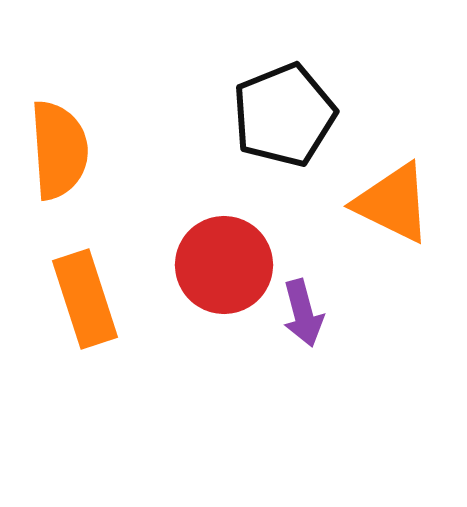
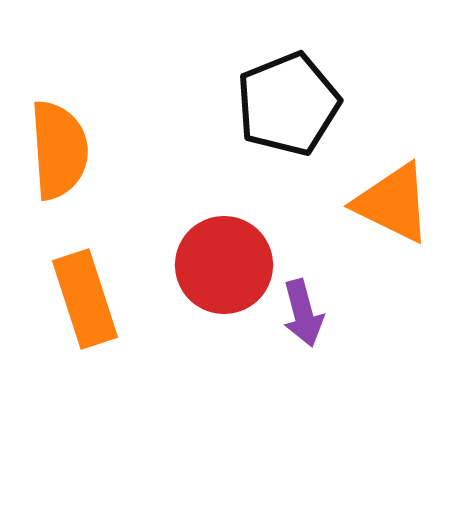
black pentagon: moved 4 px right, 11 px up
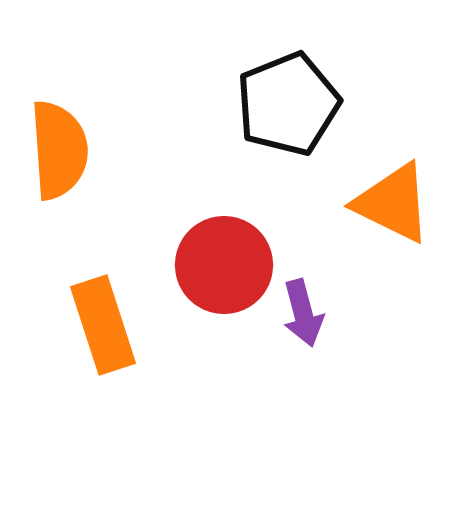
orange rectangle: moved 18 px right, 26 px down
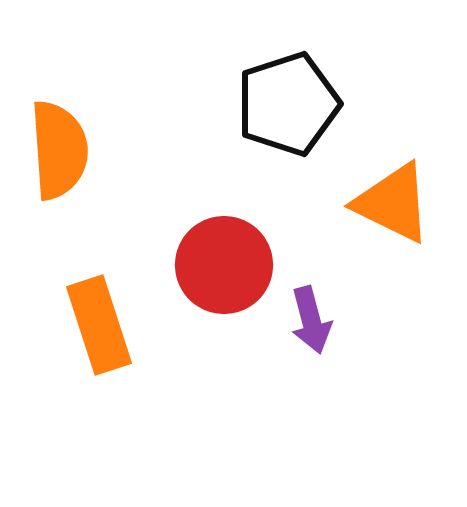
black pentagon: rotated 4 degrees clockwise
purple arrow: moved 8 px right, 7 px down
orange rectangle: moved 4 px left
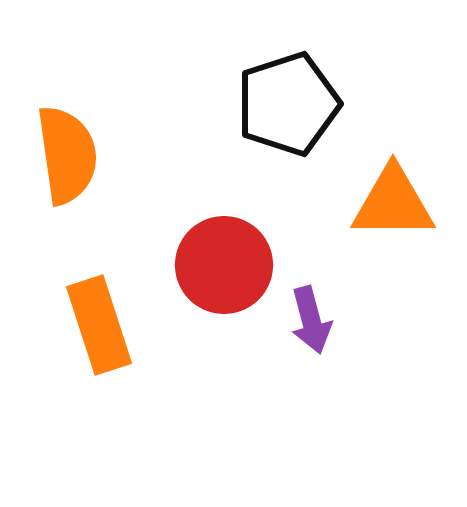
orange semicircle: moved 8 px right, 5 px down; rotated 4 degrees counterclockwise
orange triangle: rotated 26 degrees counterclockwise
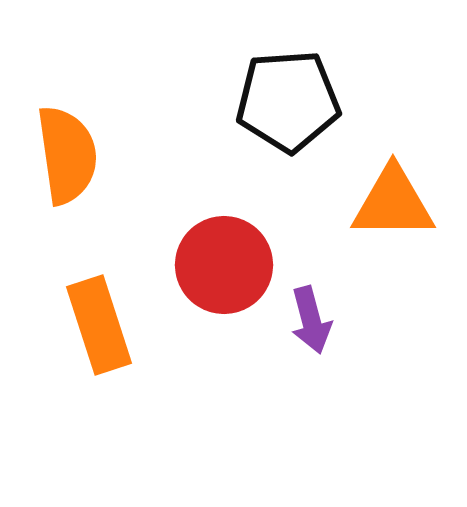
black pentagon: moved 3 px up; rotated 14 degrees clockwise
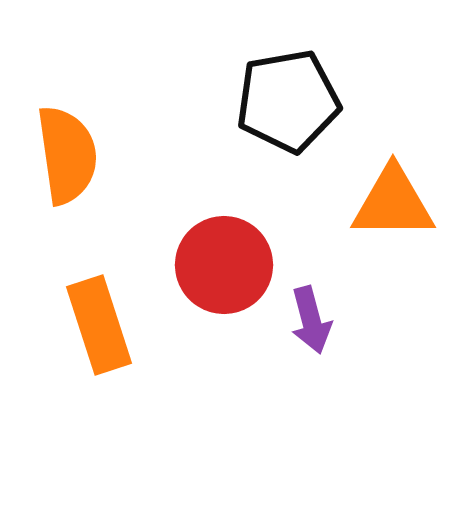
black pentagon: rotated 6 degrees counterclockwise
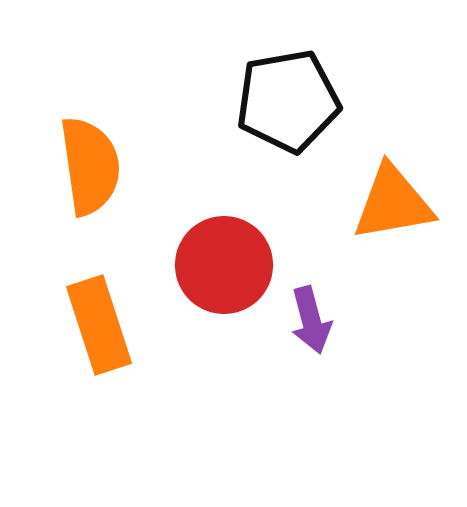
orange semicircle: moved 23 px right, 11 px down
orange triangle: rotated 10 degrees counterclockwise
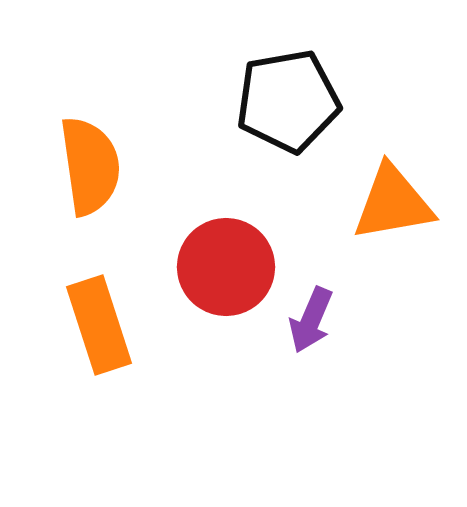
red circle: moved 2 px right, 2 px down
purple arrow: rotated 38 degrees clockwise
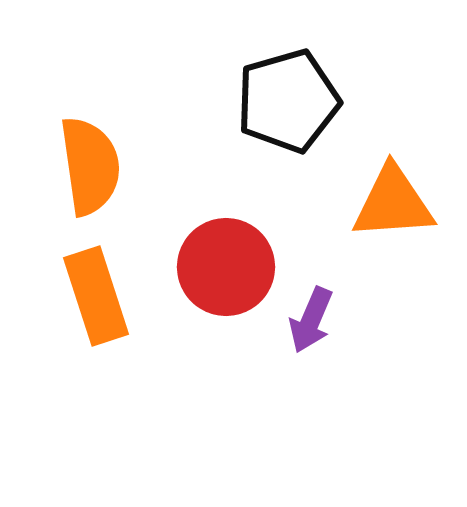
black pentagon: rotated 6 degrees counterclockwise
orange triangle: rotated 6 degrees clockwise
orange rectangle: moved 3 px left, 29 px up
